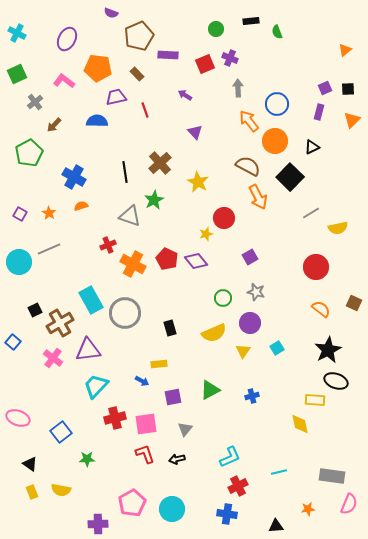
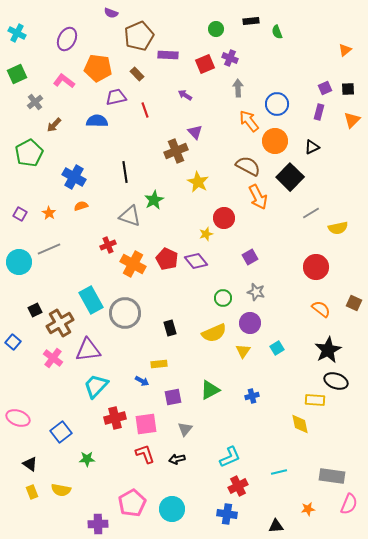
brown cross at (160, 163): moved 16 px right, 12 px up; rotated 20 degrees clockwise
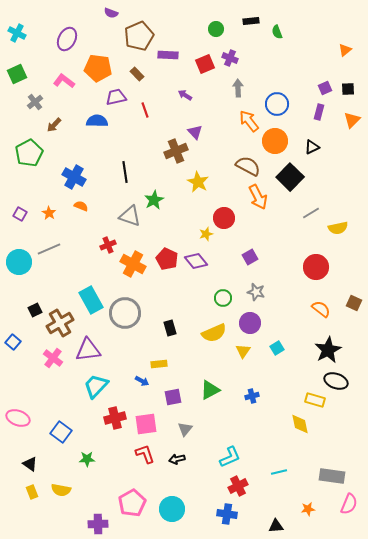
orange semicircle at (81, 206): rotated 40 degrees clockwise
yellow rectangle at (315, 400): rotated 12 degrees clockwise
blue square at (61, 432): rotated 15 degrees counterclockwise
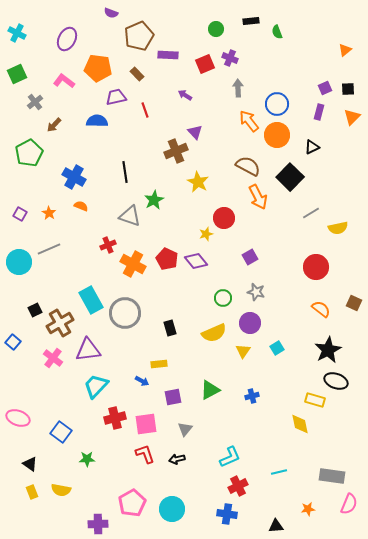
orange triangle at (352, 120): moved 3 px up
orange circle at (275, 141): moved 2 px right, 6 px up
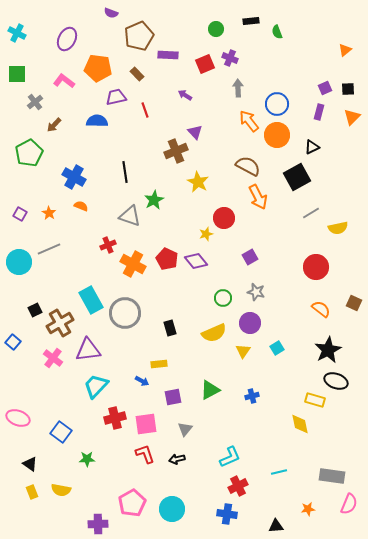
green square at (17, 74): rotated 24 degrees clockwise
black square at (290, 177): moved 7 px right; rotated 16 degrees clockwise
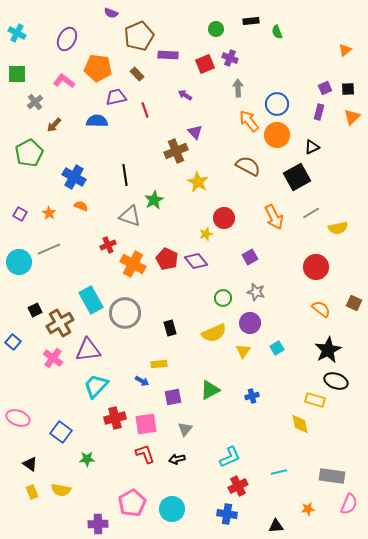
black line at (125, 172): moved 3 px down
orange arrow at (258, 197): moved 16 px right, 20 px down
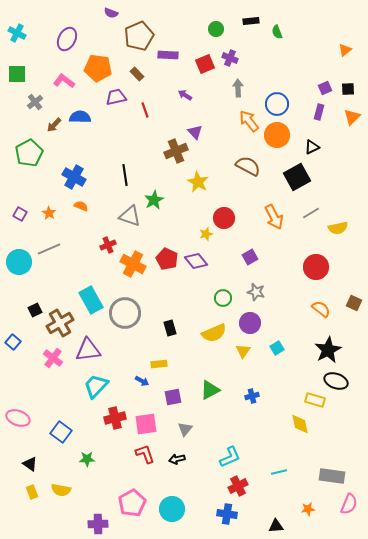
blue semicircle at (97, 121): moved 17 px left, 4 px up
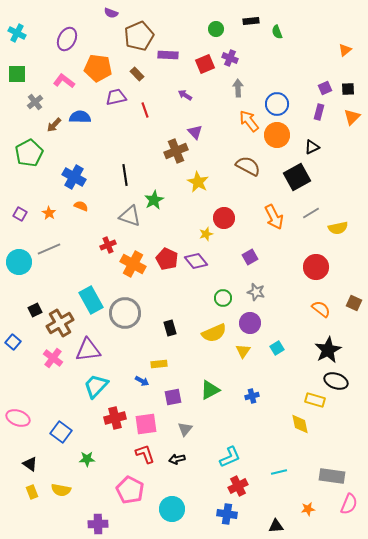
pink pentagon at (132, 503): moved 2 px left, 13 px up; rotated 16 degrees counterclockwise
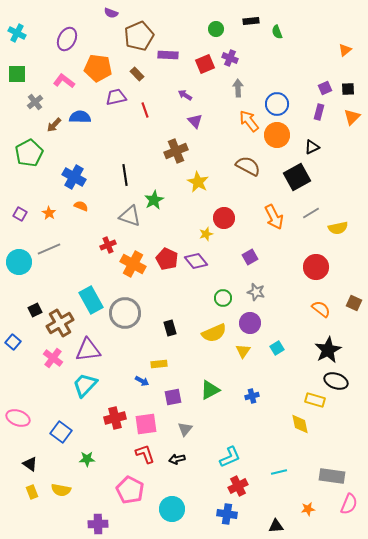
purple triangle at (195, 132): moved 11 px up
cyan trapezoid at (96, 386): moved 11 px left, 1 px up
